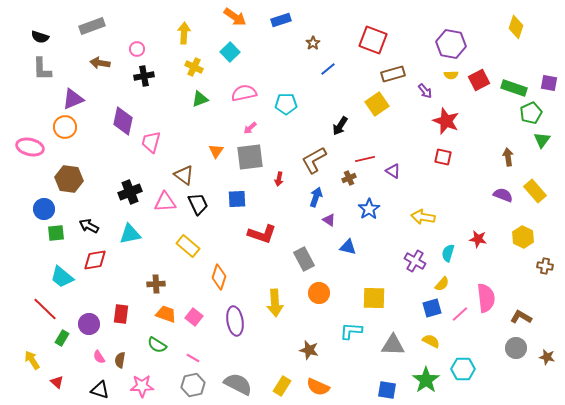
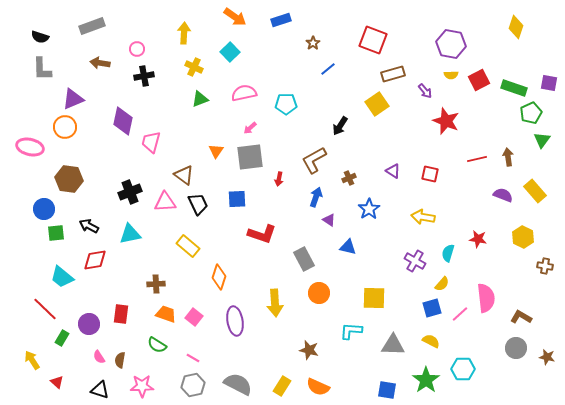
red square at (443, 157): moved 13 px left, 17 px down
red line at (365, 159): moved 112 px right
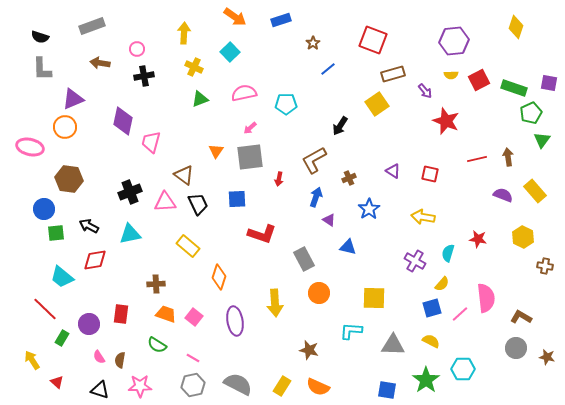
purple hexagon at (451, 44): moved 3 px right, 3 px up; rotated 16 degrees counterclockwise
pink star at (142, 386): moved 2 px left
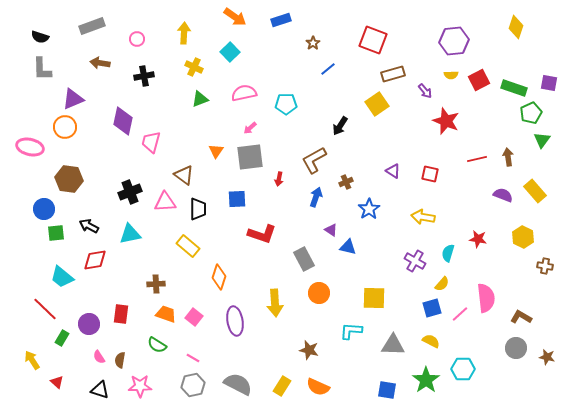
pink circle at (137, 49): moved 10 px up
brown cross at (349, 178): moved 3 px left, 4 px down
black trapezoid at (198, 204): moved 5 px down; rotated 25 degrees clockwise
purple triangle at (329, 220): moved 2 px right, 10 px down
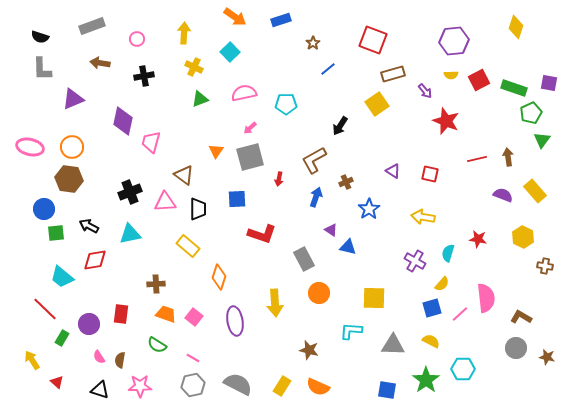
orange circle at (65, 127): moved 7 px right, 20 px down
gray square at (250, 157): rotated 8 degrees counterclockwise
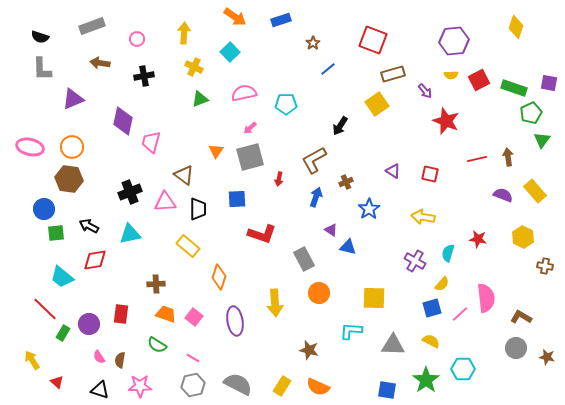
green rectangle at (62, 338): moved 1 px right, 5 px up
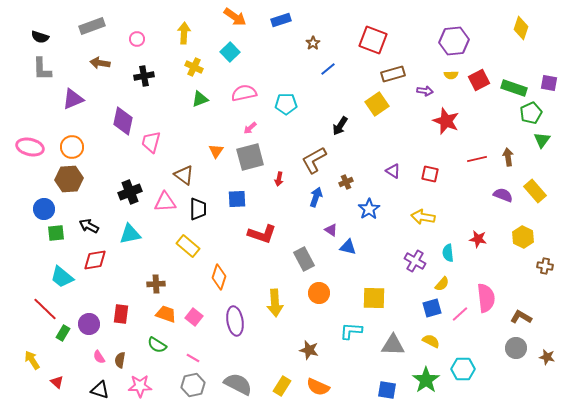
yellow diamond at (516, 27): moved 5 px right, 1 px down
purple arrow at (425, 91): rotated 42 degrees counterclockwise
brown hexagon at (69, 179): rotated 12 degrees counterclockwise
cyan semicircle at (448, 253): rotated 24 degrees counterclockwise
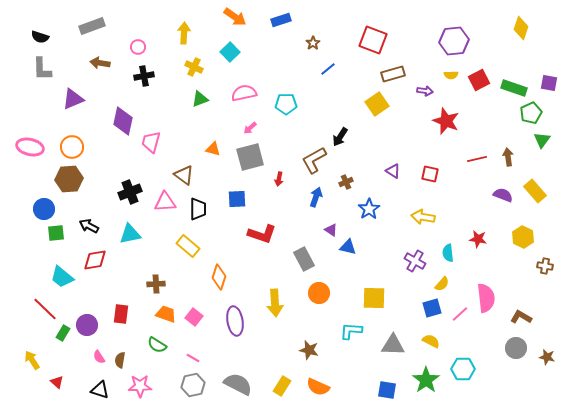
pink circle at (137, 39): moved 1 px right, 8 px down
black arrow at (340, 126): moved 11 px down
orange triangle at (216, 151): moved 3 px left, 2 px up; rotated 49 degrees counterclockwise
purple circle at (89, 324): moved 2 px left, 1 px down
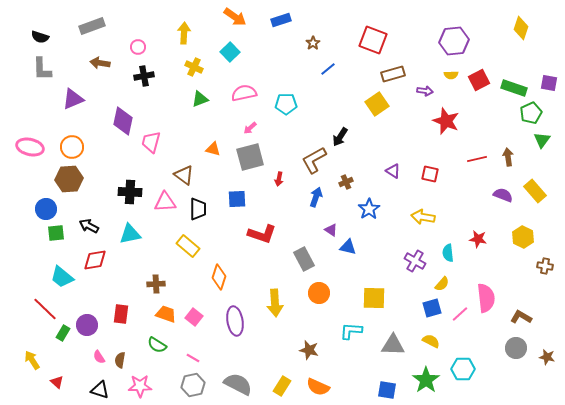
black cross at (130, 192): rotated 25 degrees clockwise
blue circle at (44, 209): moved 2 px right
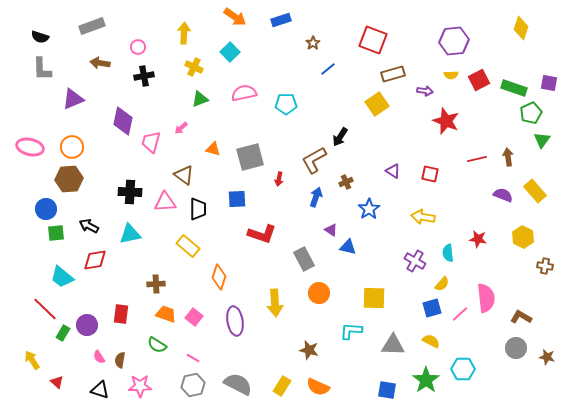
pink arrow at (250, 128): moved 69 px left
